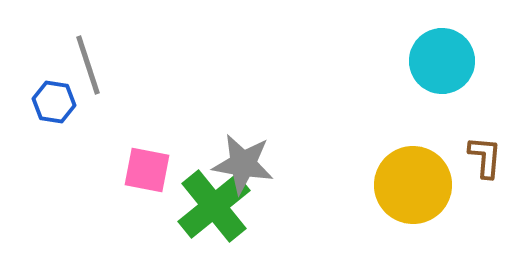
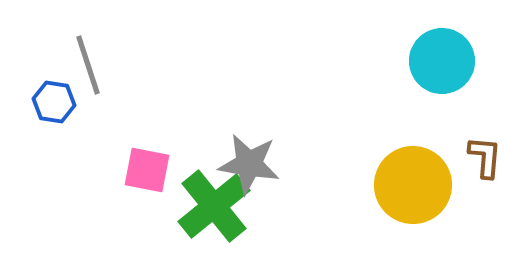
gray star: moved 6 px right
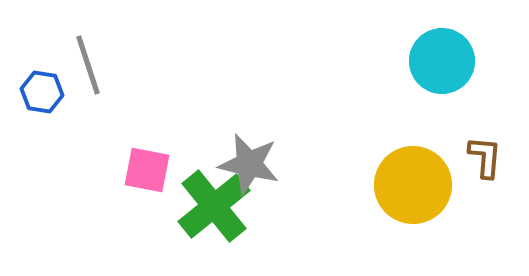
blue hexagon: moved 12 px left, 10 px up
gray star: rotated 4 degrees clockwise
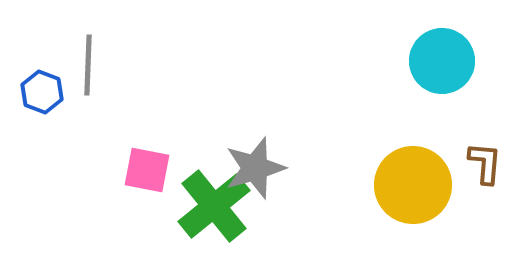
gray line: rotated 20 degrees clockwise
blue hexagon: rotated 12 degrees clockwise
brown L-shape: moved 6 px down
gray star: moved 6 px right, 4 px down; rotated 30 degrees counterclockwise
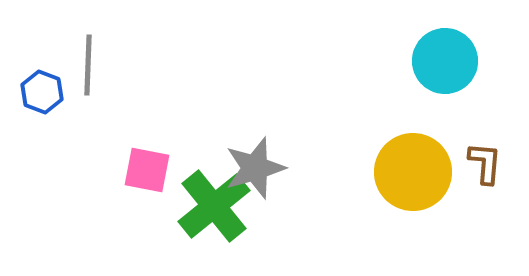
cyan circle: moved 3 px right
yellow circle: moved 13 px up
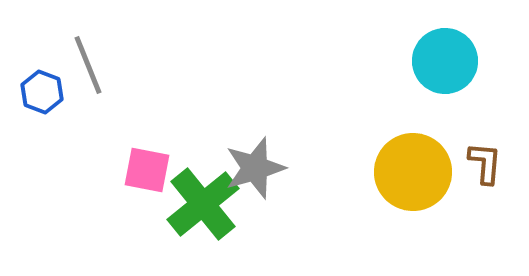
gray line: rotated 24 degrees counterclockwise
green cross: moved 11 px left, 2 px up
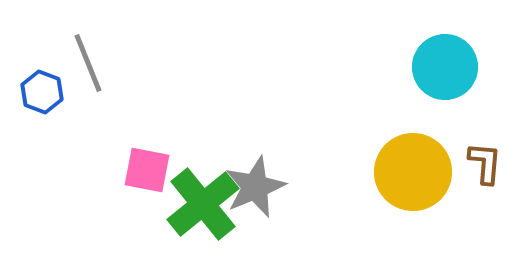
cyan circle: moved 6 px down
gray line: moved 2 px up
gray star: moved 19 px down; rotated 6 degrees counterclockwise
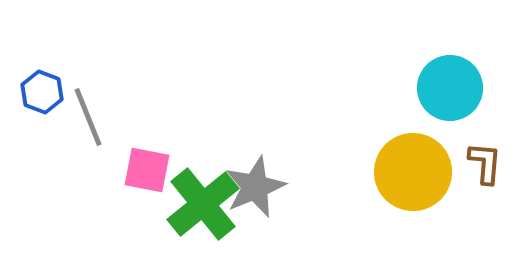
gray line: moved 54 px down
cyan circle: moved 5 px right, 21 px down
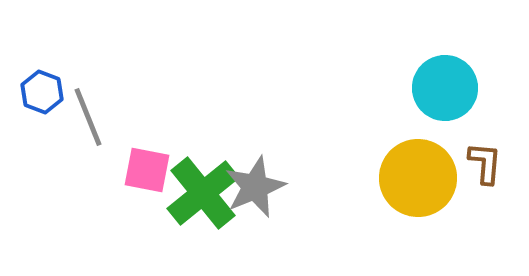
cyan circle: moved 5 px left
yellow circle: moved 5 px right, 6 px down
green cross: moved 11 px up
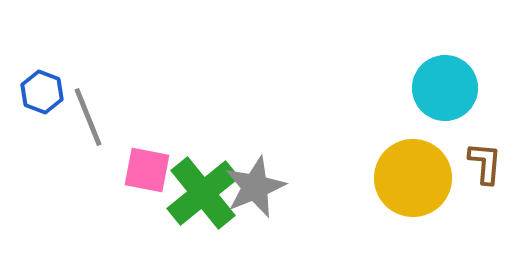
yellow circle: moved 5 px left
